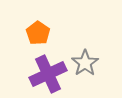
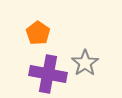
purple cross: rotated 36 degrees clockwise
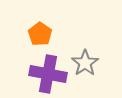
orange pentagon: moved 2 px right, 1 px down
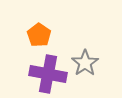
orange pentagon: moved 1 px left, 1 px down
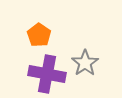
purple cross: moved 1 px left
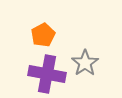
orange pentagon: moved 4 px right; rotated 10 degrees clockwise
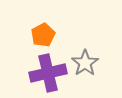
purple cross: moved 1 px right, 1 px up; rotated 24 degrees counterclockwise
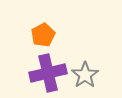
gray star: moved 12 px down
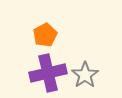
orange pentagon: moved 2 px right
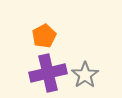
orange pentagon: moved 1 px left, 1 px down
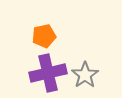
orange pentagon: rotated 15 degrees clockwise
